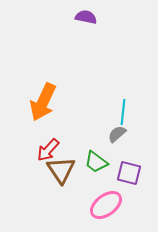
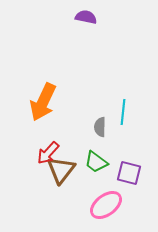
gray semicircle: moved 17 px left, 7 px up; rotated 48 degrees counterclockwise
red arrow: moved 3 px down
brown triangle: rotated 12 degrees clockwise
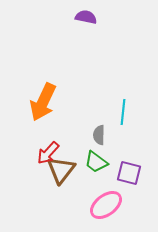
gray semicircle: moved 1 px left, 8 px down
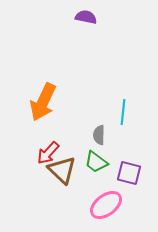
brown triangle: moved 1 px right; rotated 24 degrees counterclockwise
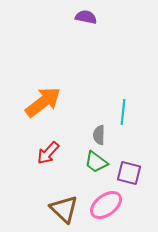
orange arrow: rotated 153 degrees counterclockwise
brown triangle: moved 2 px right, 39 px down
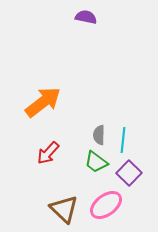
cyan line: moved 28 px down
purple square: rotated 30 degrees clockwise
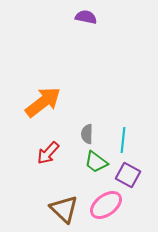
gray semicircle: moved 12 px left, 1 px up
purple square: moved 1 px left, 2 px down; rotated 15 degrees counterclockwise
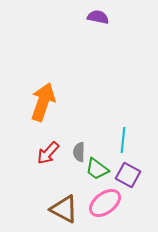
purple semicircle: moved 12 px right
orange arrow: rotated 33 degrees counterclockwise
gray semicircle: moved 8 px left, 18 px down
green trapezoid: moved 1 px right, 7 px down
pink ellipse: moved 1 px left, 2 px up
brown triangle: rotated 16 degrees counterclockwise
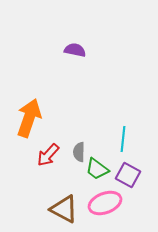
purple semicircle: moved 23 px left, 33 px down
orange arrow: moved 14 px left, 16 px down
cyan line: moved 1 px up
red arrow: moved 2 px down
pink ellipse: rotated 16 degrees clockwise
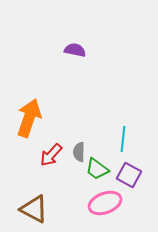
red arrow: moved 3 px right
purple square: moved 1 px right
brown triangle: moved 30 px left
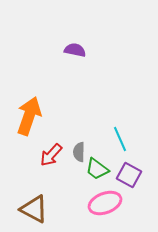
orange arrow: moved 2 px up
cyan line: moved 3 px left; rotated 30 degrees counterclockwise
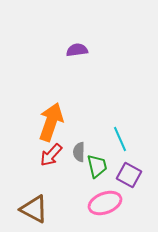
purple semicircle: moved 2 px right; rotated 20 degrees counterclockwise
orange arrow: moved 22 px right, 6 px down
green trapezoid: moved 3 px up; rotated 140 degrees counterclockwise
